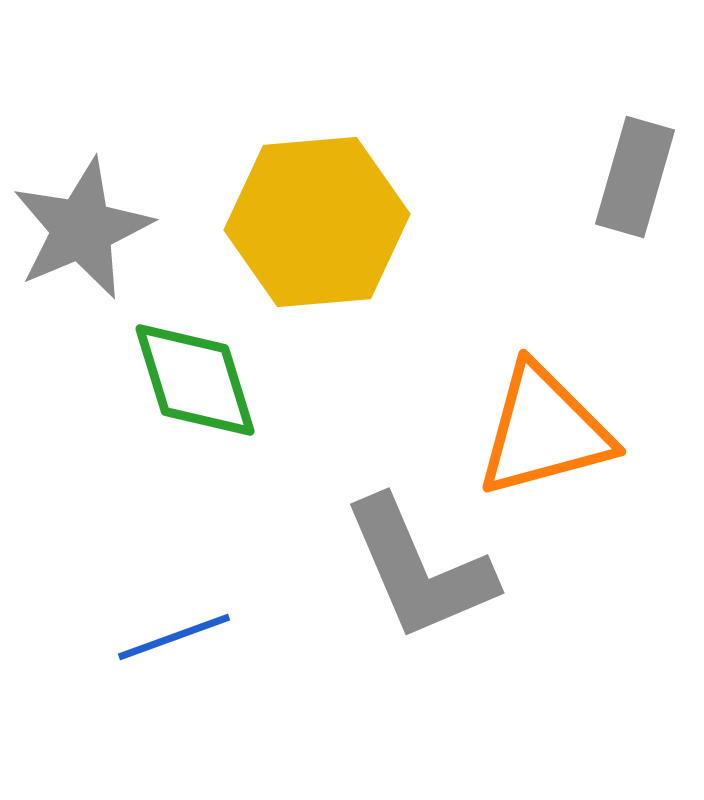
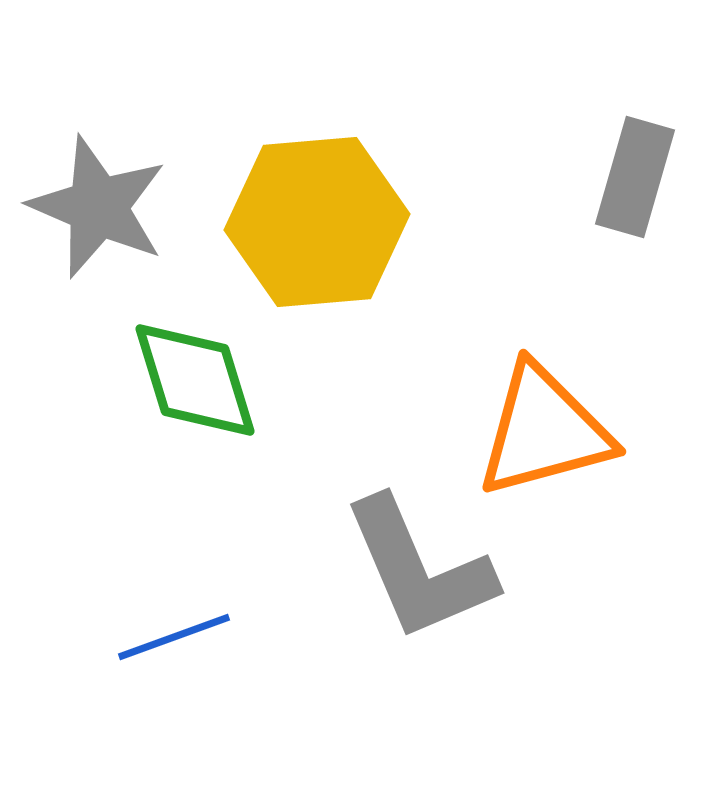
gray star: moved 16 px right, 22 px up; rotated 26 degrees counterclockwise
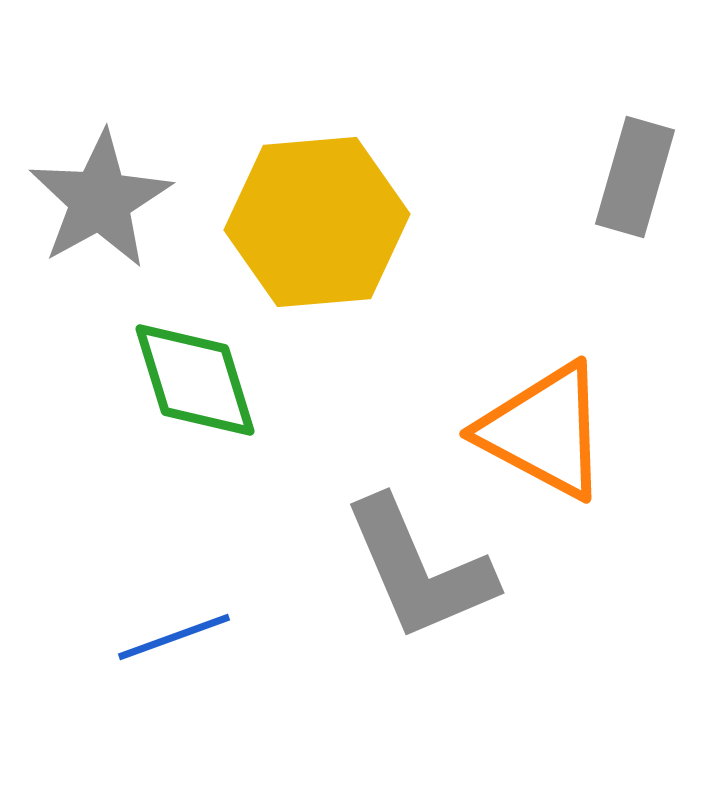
gray star: moved 2 px right, 7 px up; rotated 20 degrees clockwise
orange triangle: rotated 43 degrees clockwise
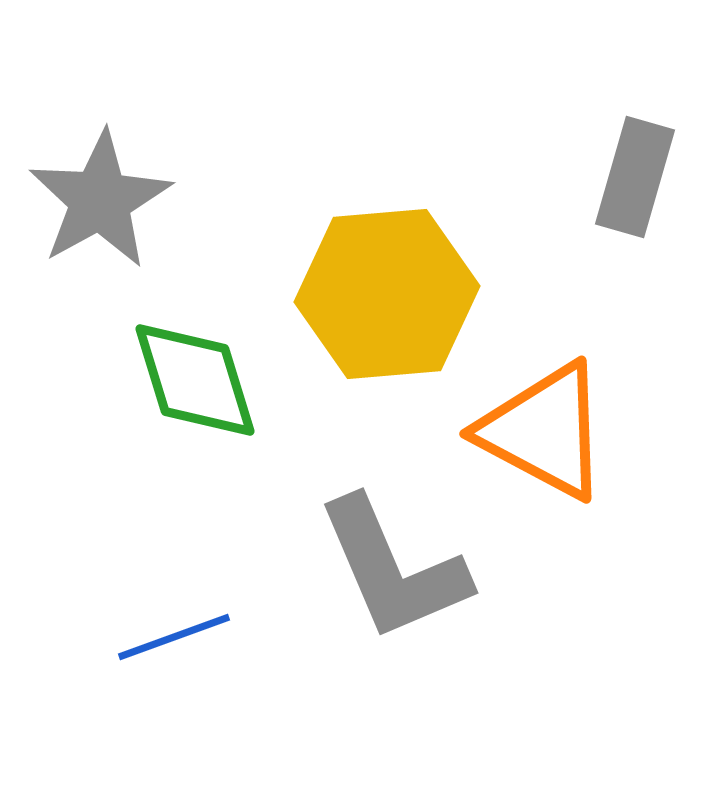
yellow hexagon: moved 70 px right, 72 px down
gray L-shape: moved 26 px left
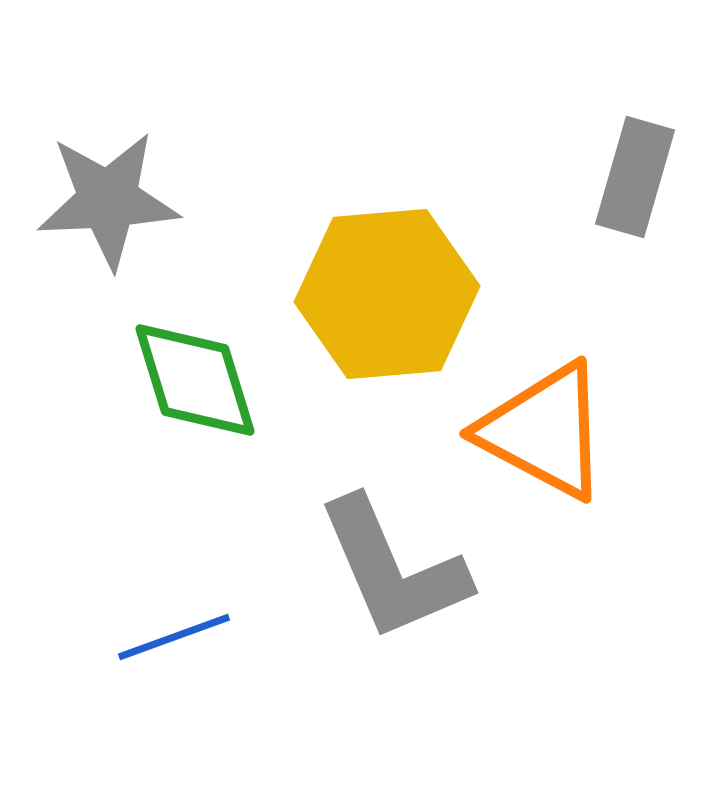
gray star: moved 8 px right; rotated 26 degrees clockwise
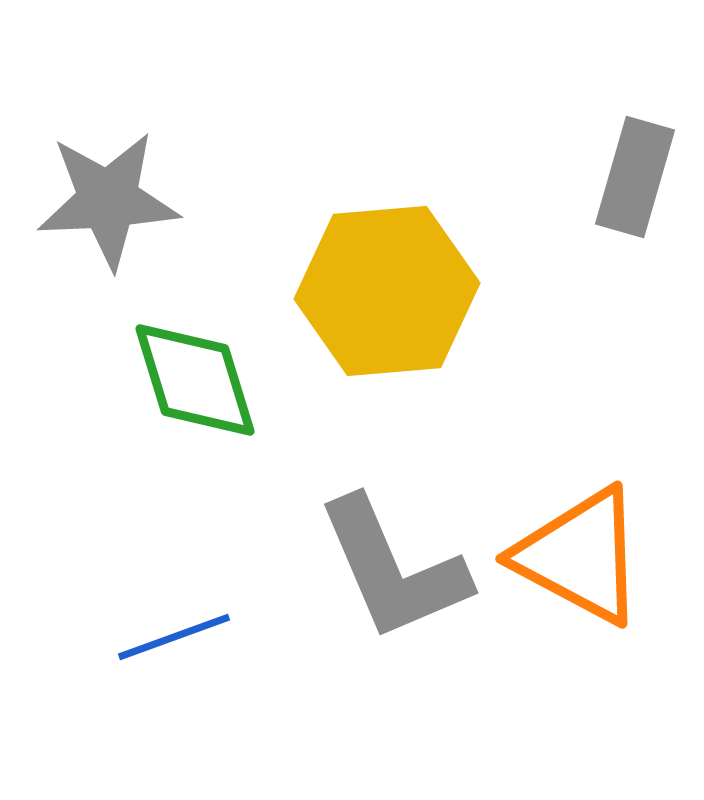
yellow hexagon: moved 3 px up
orange triangle: moved 36 px right, 125 px down
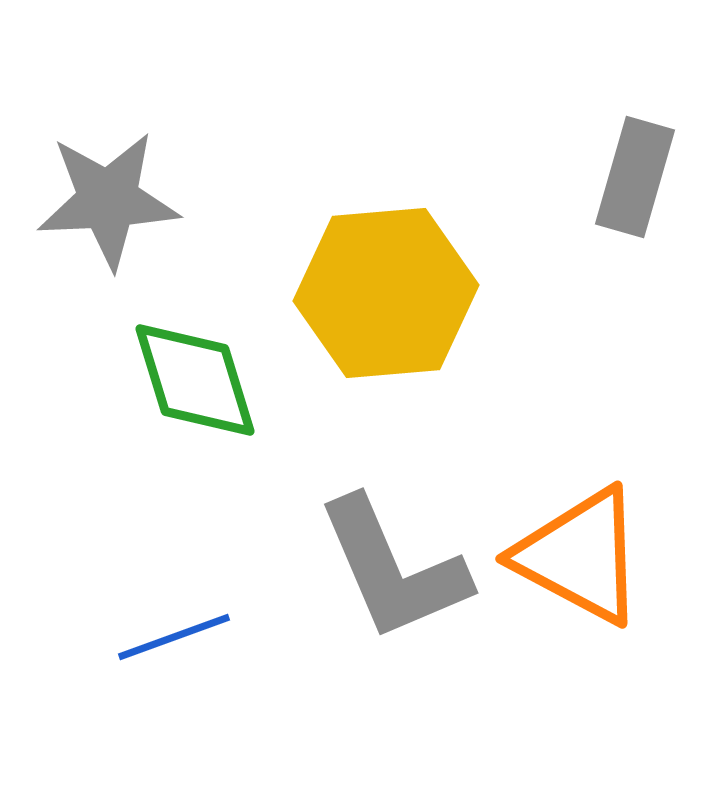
yellow hexagon: moved 1 px left, 2 px down
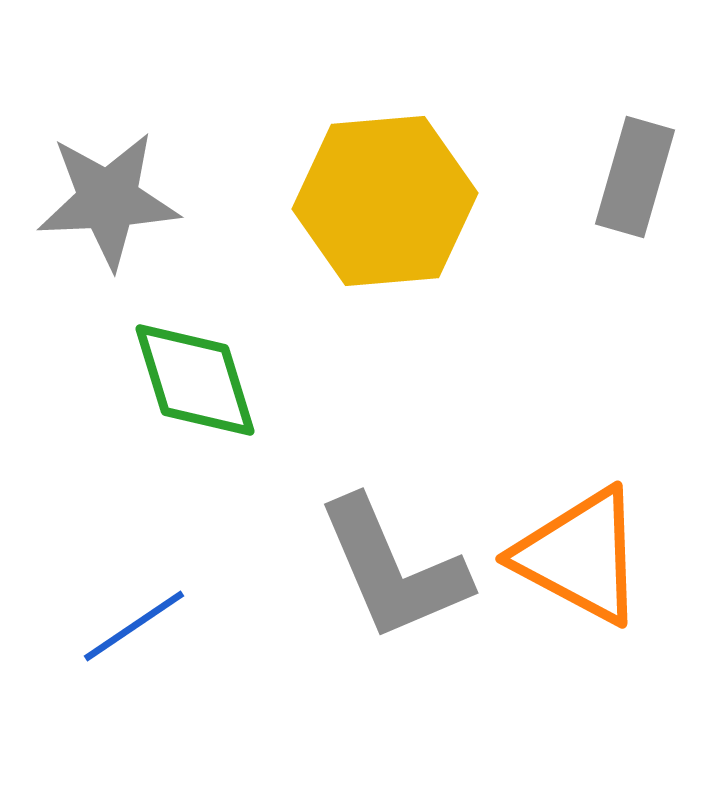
yellow hexagon: moved 1 px left, 92 px up
blue line: moved 40 px left, 11 px up; rotated 14 degrees counterclockwise
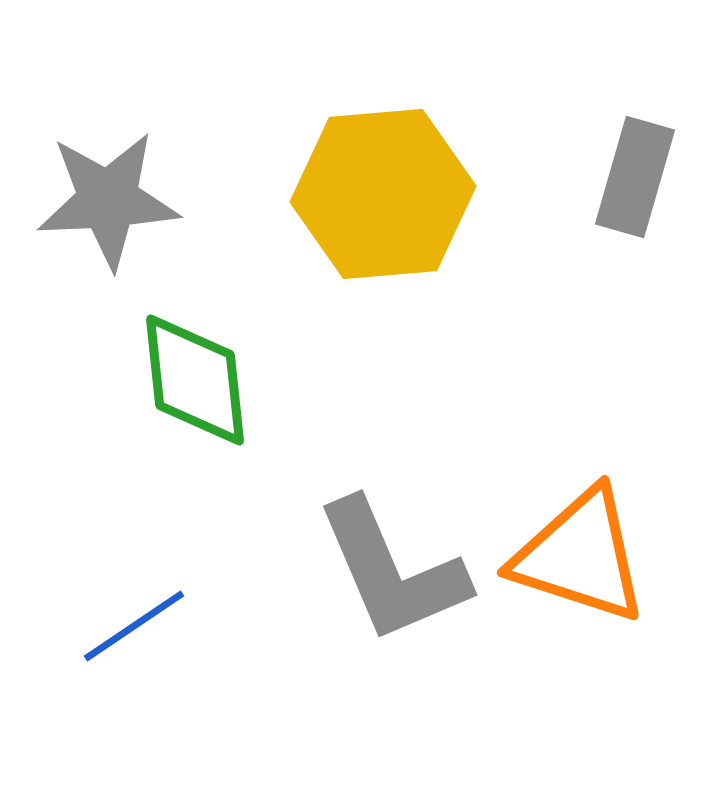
yellow hexagon: moved 2 px left, 7 px up
green diamond: rotated 11 degrees clockwise
orange triangle: rotated 10 degrees counterclockwise
gray L-shape: moved 1 px left, 2 px down
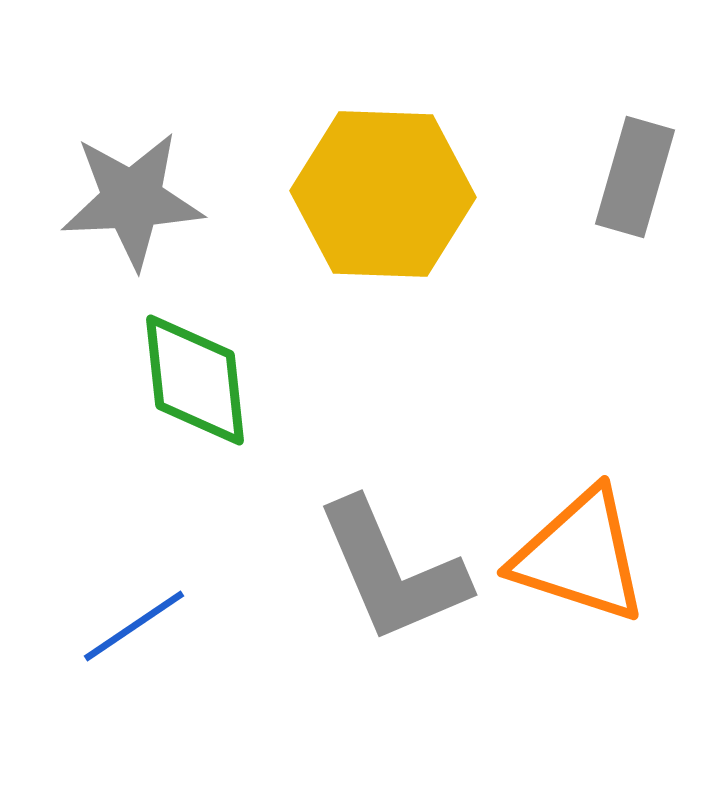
yellow hexagon: rotated 7 degrees clockwise
gray star: moved 24 px right
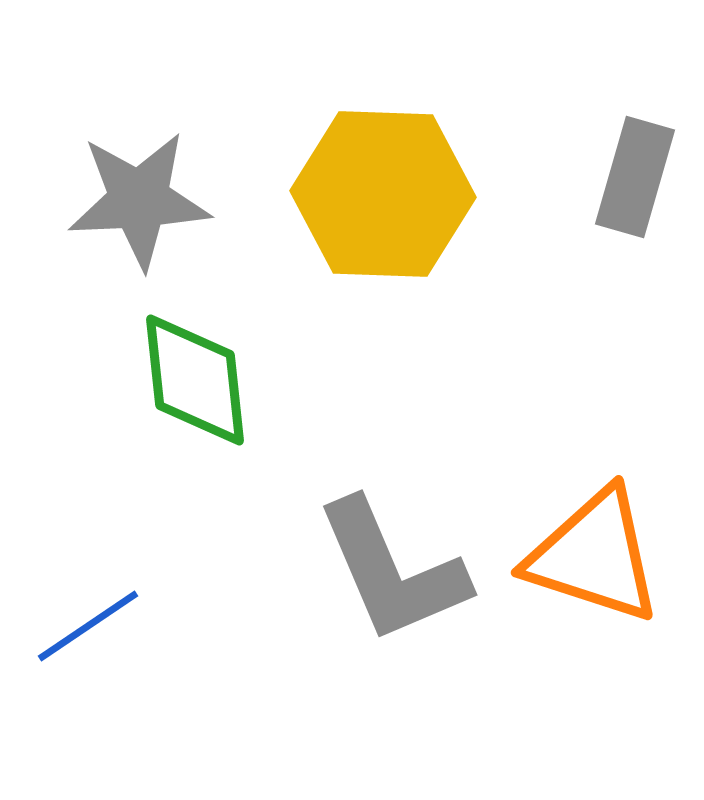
gray star: moved 7 px right
orange triangle: moved 14 px right
blue line: moved 46 px left
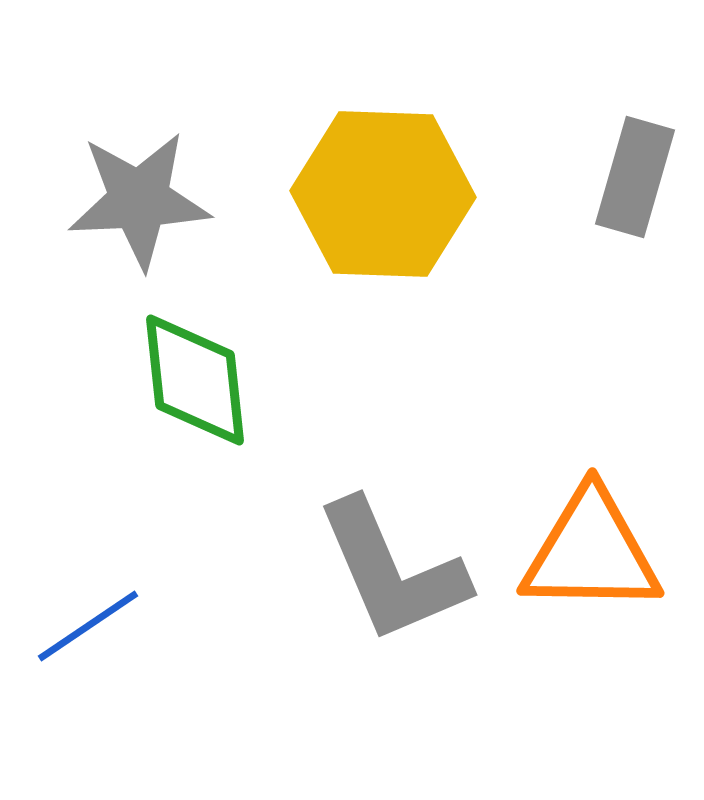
orange triangle: moved 3 px left, 4 px up; rotated 17 degrees counterclockwise
